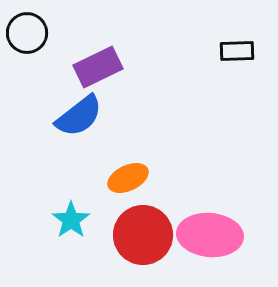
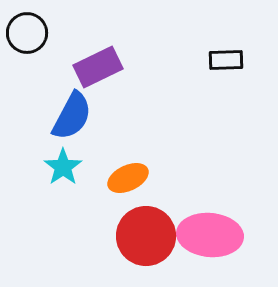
black rectangle: moved 11 px left, 9 px down
blue semicircle: moved 7 px left; rotated 24 degrees counterclockwise
cyan star: moved 8 px left, 53 px up
red circle: moved 3 px right, 1 px down
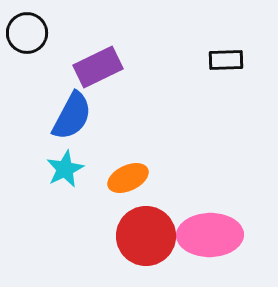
cyan star: moved 2 px right, 2 px down; rotated 9 degrees clockwise
pink ellipse: rotated 6 degrees counterclockwise
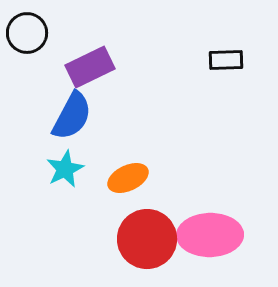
purple rectangle: moved 8 px left
red circle: moved 1 px right, 3 px down
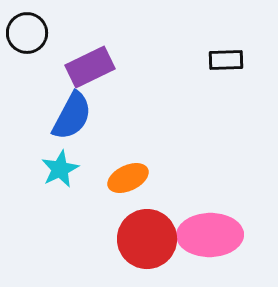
cyan star: moved 5 px left
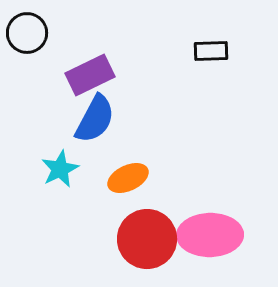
black rectangle: moved 15 px left, 9 px up
purple rectangle: moved 8 px down
blue semicircle: moved 23 px right, 3 px down
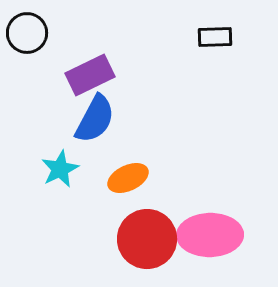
black rectangle: moved 4 px right, 14 px up
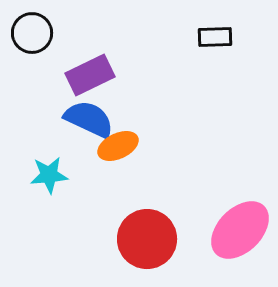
black circle: moved 5 px right
blue semicircle: moved 6 px left; rotated 93 degrees counterclockwise
cyan star: moved 11 px left, 6 px down; rotated 21 degrees clockwise
orange ellipse: moved 10 px left, 32 px up
pink ellipse: moved 30 px right, 5 px up; rotated 44 degrees counterclockwise
